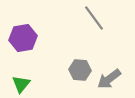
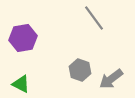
gray hexagon: rotated 15 degrees clockwise
gray arrow: moved 2 px right
green triangle: rotated 42 degrees counterclockwise
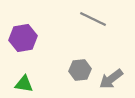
gray line: moved 1 px left, 1 px down; rotated 28 degrees counterclockwise
gray hexagon: rotated 25 degrees counterclockwise
green triangle: moved 3 px right; rotated 18 degrees counterclockwise
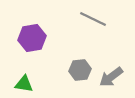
purple hexagon: moved 9 px right
gray arrow: moved 2 px up
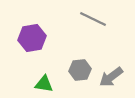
green triangle: moved 20 px right
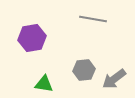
gray line: rotated 16 degrees counterclockwise
gray hexagon: moved 4 px right
gray arrow: moved 3 px right, 2 px down
